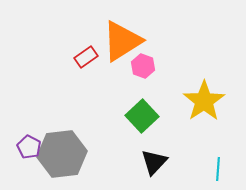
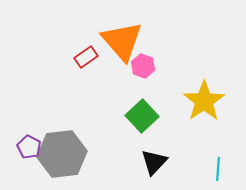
orange triangle: rotated 39 degrees counterclockwise
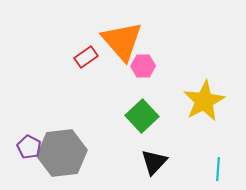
pink hexagon: rotated 20 degrees counterclockwise
yellow star: rotated 6 degrees clockwise
gray hexagon: moved 1 px up
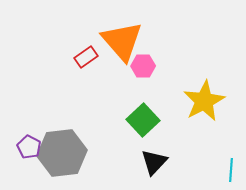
green square: moved 1 px right, 4 px down
cyan line: moved 13 px right, 1 px down
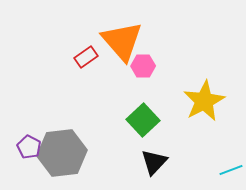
cyan line: rotated 65 degrees clockwise
